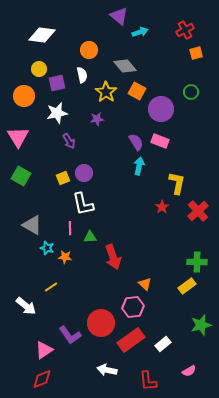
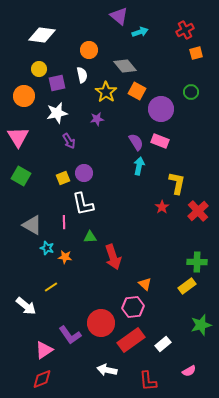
pink line at (70, 228): moved 6 px left, 6 px up
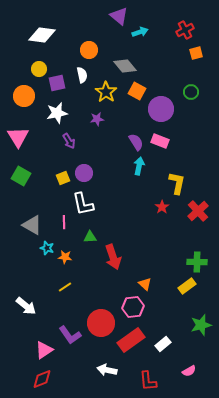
yellow line at (51, 287): moved 14 px right
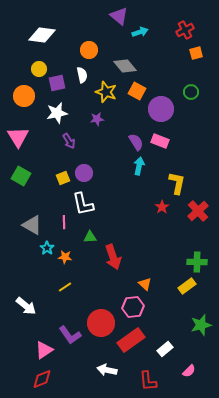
yellow star at (106, 92): rotated 15 degrees counterclockwise
cyan star at (47, 248): rotated 16 degrees clockwise
white rectangle at (163, 344): moved 2 px right, 5 px down
pink semicircle at (189, 371): rotated 16 degrees counterclockwise
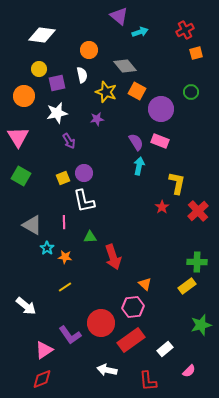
white L-shape at (83, 204): moved 1 px right, 3 px up
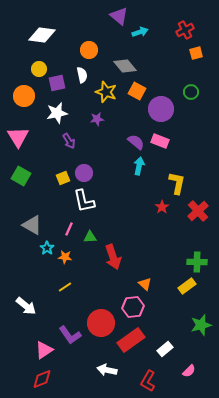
purple semicircle at (136, 142): rotated 18 degrees counterclockwise
pink line at (64, 222): moved 5 px right, 7 px down; rotated 24 degrees clockwise
red L-shape at (148, 381): rotated 35 degrees clockwise
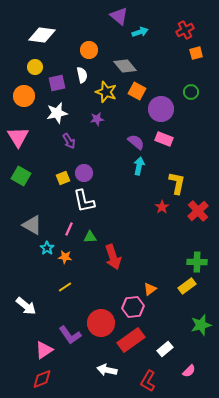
yellow circle at (39, 69): moved 4 px left, 2 px up
pink rectangle at (160, 141): moved 4 px right, 2 px up
orange triangle at (145, 284): moved 5 px right, 5 px down; rotated 40 degrees clockwise
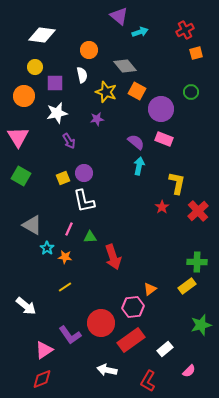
purple square at (57, 83): moved 2 px left; rotated 12 degrees clockwise
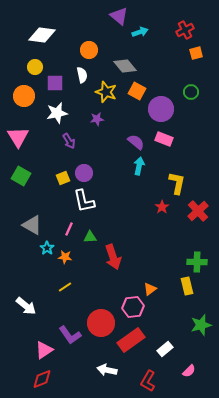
yellow rectangle at (187, 286): rotated 66 degrees counterclockwise
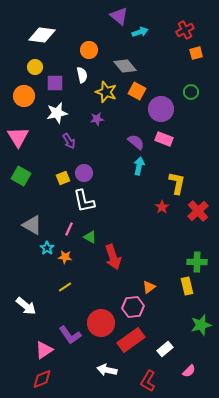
green triangle at (90, 237): rotated 32 degrees clockwise
orange triangle at (150, 289): moved 1 px left, 2 px up
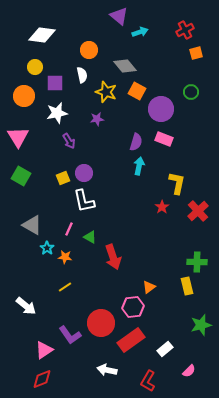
purple semicircle at (136, 142): rotated 66 degrees clockwise
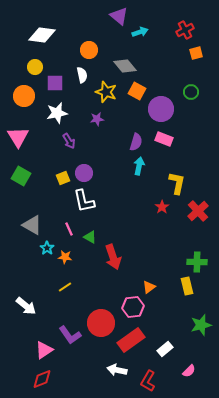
pink line at (69, 229): rotated 48 degrees counterclockwise
white arrow at (107, 370): moved 10 px right
